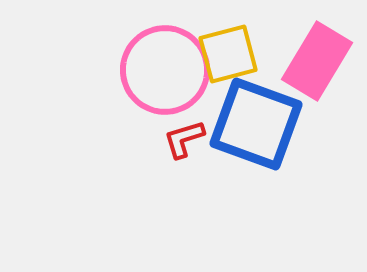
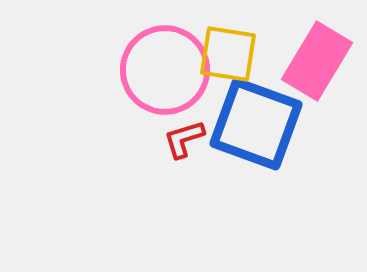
yellow square: rotated 24 degrees clockwise
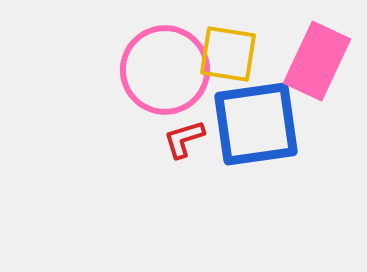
pink rectangle: rotated 6 degrees counterclockwise
blue square: rotated 28 degrees counterclockwise
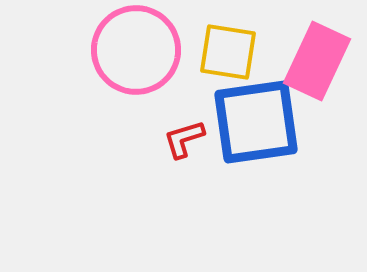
yellow square: moved 2 px up
pink circle: moved 29 px left, 20 px up
blue square: moved 2 px up
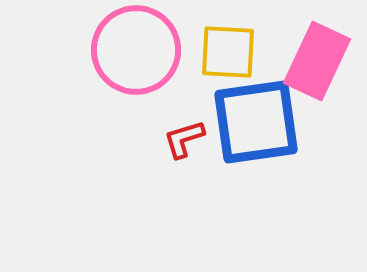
yellow square: rotated 6 degrees counterclockwise
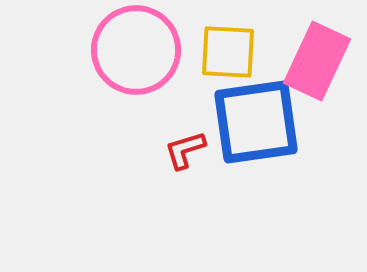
red L-shape: moved 1 px right, 11 px down
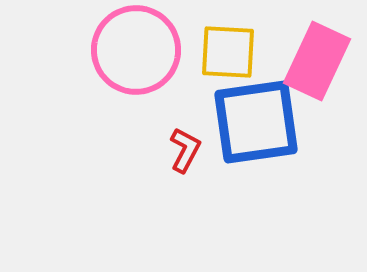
red L-shape: rotated 135 degrees clockwise
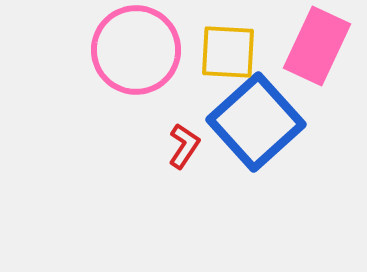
pink rectangle: moved 15 px up
blue square: rotated 34 degrees counterclockwise
red L-shape: moved 1 px left, 4 px up; rotated 6 degrees clockwise
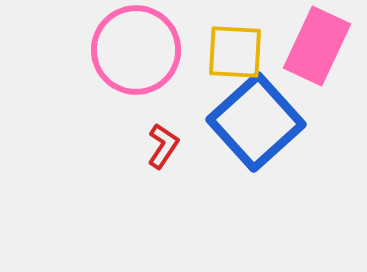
yellow square: moved 7 px right
red L-shape: moved 21 px left
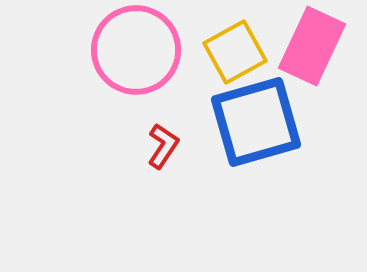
pink rectangle: moved 5 px left
yellow square: rotated 32 degrees counterclockwise
blue square: rotated 26 degrees clockwise
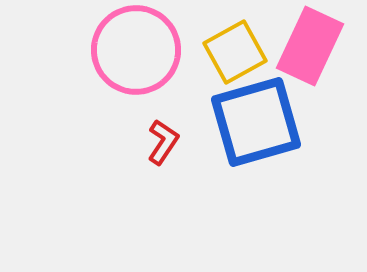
pink rectangle: moved 2 px left
red L-shape: moved 4 px up
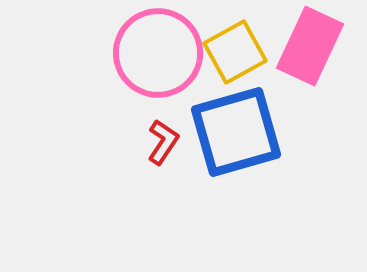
pink circle: moved 22 px right, 3 px down
blue square: moved 20 px left, 10 px down
